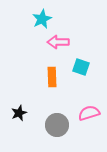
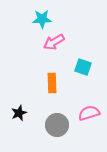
cyan star: rotated 24 degrees clockwise
pink arrow: moved 4 px left; rotated 30 degrees counterclockwise
cyan square: moved 2 px right
orange rectangle: moved 6 px down
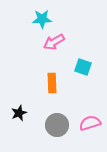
pink semicircle: moved 1 px right, 10 px down
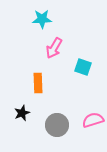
pink arrow: moved 6 px down; rotated 30 degrees counterclockwise
orange rectangle: moved 14 px left
black star: moved 3 px right
pink semicircle: moved 3 px right, 3 px up
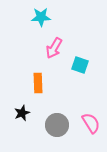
cyan star: moved 1 px left, 2 px up
cyan square: moved 3 px left, 2 px up
pink semicircle: moved 2 px left, 3 px down; rotated 75 degrees clockwise
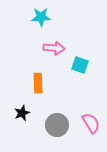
pink arrow: rotated 115 degrees counterclockwise
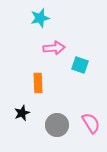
cyan star: moved 1 px left, 1 px down; rotated 12 degrees counterclockwise
pink arrow: rotated 10 degrees counterclockwise
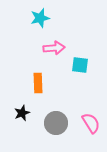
cyan square: rotated 12 degrees counterclockwise
gray circle: moved 1 px left, 2 px up
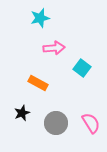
cyan square: moved 2 px right, 3 px down; rotated 30 degrees clockwise
orange rectangle: rotated 60 degrees counterclockwise
